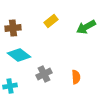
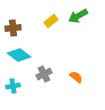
green arrow: moved 8 px left, 11 px up
orange semicircle: rotated 48 degrees counterclockwise
cyan cross: moved 3 px right
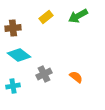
yellow rectangle: moved 5 px left, 4 px up
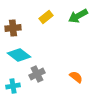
gray cross: moved 7 px left
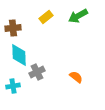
cyan diamond: rotated 50 degrees clockwise
gray cross: moved 2 px up
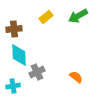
brown cross: moved 1 px right, 1 px down
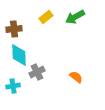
green arrow: moved 3 px left, 1 px down
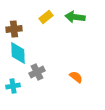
green arrow: rotated 36 degrees clockwise
cyan diamond: moved 1 px left, 2 px up
